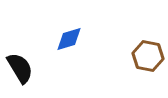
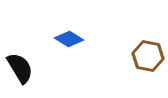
blue diamond: rotated 48 degrees clockwise
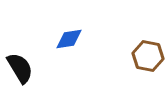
blue diamond: rotated 40 degrees counterclockwise
